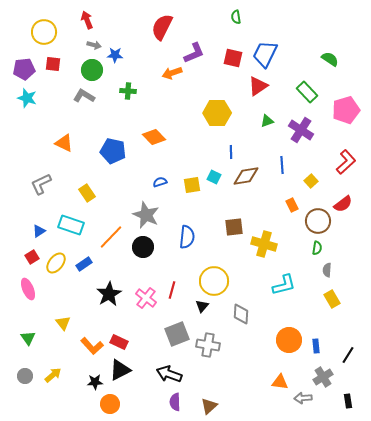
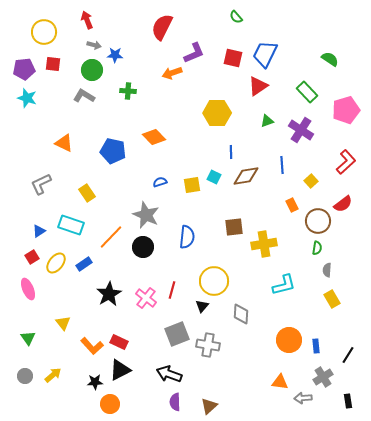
green semicircle at (236, 17): rotated 32 degrees counterclockwise
yellow cross at (264, 244): rotated 25 degrees counterclockwise
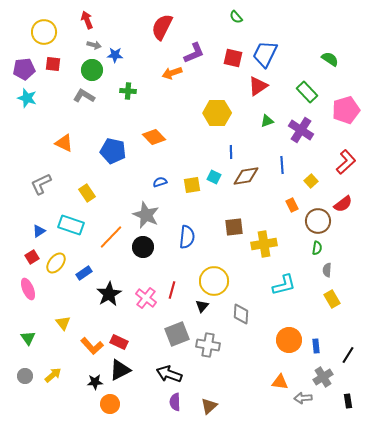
blue rectangle at (84, 264): moved 9 px down
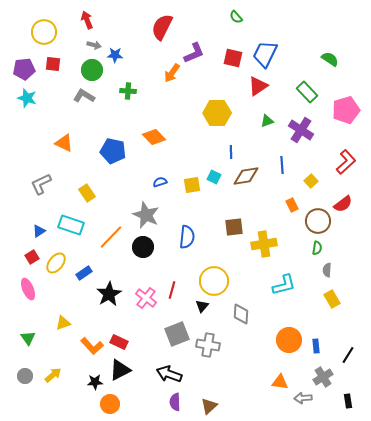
orange arrow at (172, 73): rotated 36 degrees counterclockwise
yellow triangle at (63, 323): rotated 49 degrees clockwise
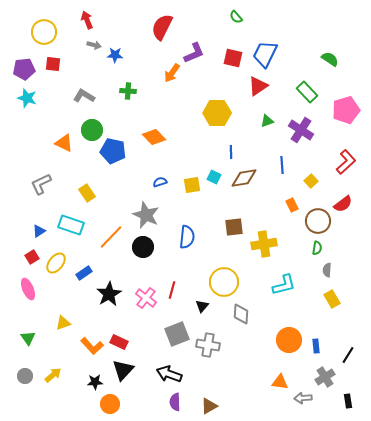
green circle at (92, 70): moved 60 px down
brown diamond at (246, 176): moved 2 px left, 2 px down
yellow circle at (214, 281): moved 10 px right, 1 px down
black triangle at (120, 370): moved 3 px right; rotated 20 degrees counterclockwise
gray cross at (323, 377): moved 2 px right
brown triangle at (209, 406): rotated 12 degrees clockwise
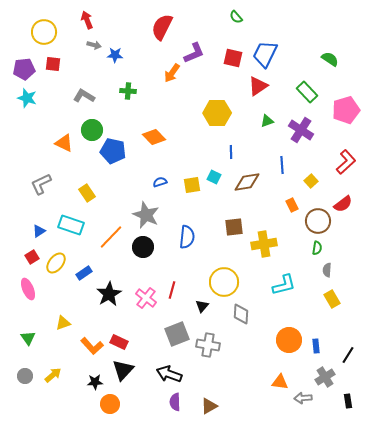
brown diamond at (244, 178): moved 3 px right, 4 px down
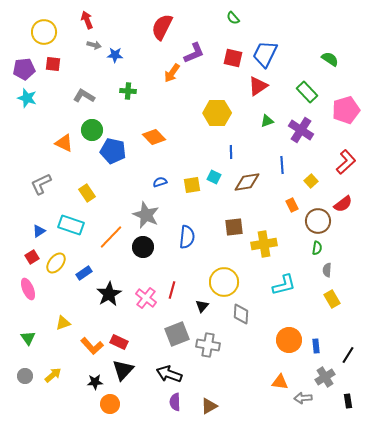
green semicircle at (236, 17): moved 3 px left, 1 px down
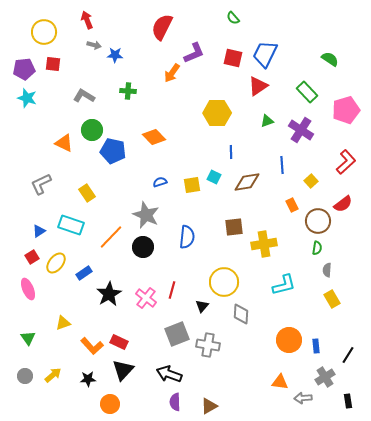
black star at (95, 382): moved 7 px left, 3 px up
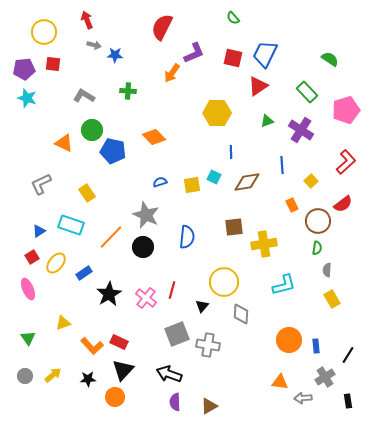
orange circle at (110, 404): moved 5 px right, 7 px up
